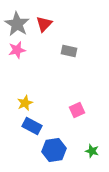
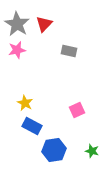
yellow star: rotated 21 degrees counterclockwise
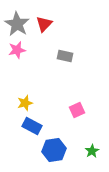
gray rectangle: moved 4 px left, 5 px down
yellow star: rotated 28 degrees clockwise
green star: rotated 24 degrees clockwise
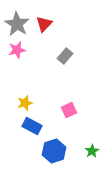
gray rectangle: rotated 63 degrees counterclockwise
pink square: moved 8 px left
blue hexagon: moved 1 px down; rotated 10 degrees counterclockwise
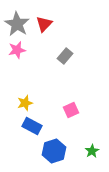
pink square: moved 2 px right
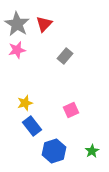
blue rectangle: rotated 24 degrees clockwise
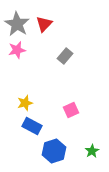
blue rectangle: rotated 24 degrees counterclockwise
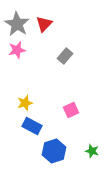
green star: rotated 24 degrees counterclockwise
